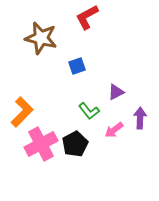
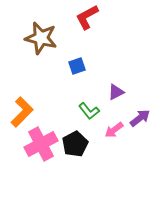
purple arrow: rotated 50 degrees clockwise
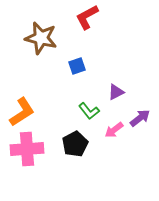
orange L-shape: rotated 12 degrees clockwise
pink cross: moved 14 px left, 5 px down; rotated 24 degrees clockwise
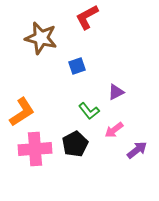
purple arrow: moved 3 px left, 32 px down
pink cross: moved 8 px right
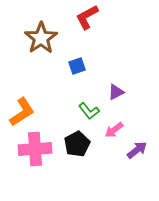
brown star: rotated 24 degrees clockwise
black pentagon: moved 2 px right
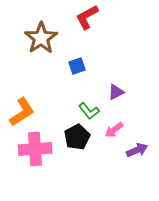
black pentagon: moved 7 px up
purple arrow: rotated 15 degrees clockwise
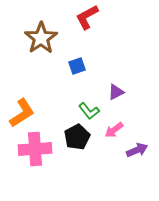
orange L-shape: moved 1 px down
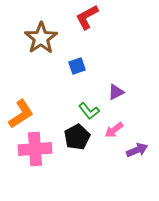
orange L-shape: moved 1 px left, 1 px down
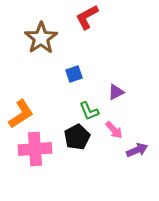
blue square: moved 3 px left, 8 px down
green L-shape: rotated 15 degrees clockwise
pink arrow: rotated 96 degrees counterclockwise
